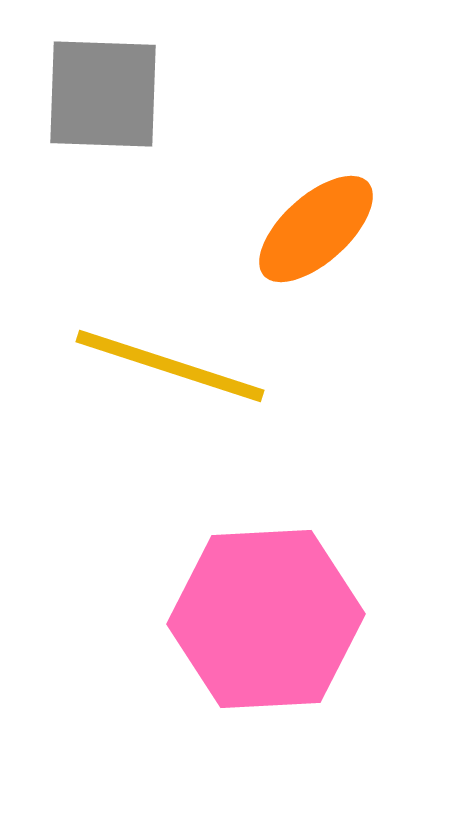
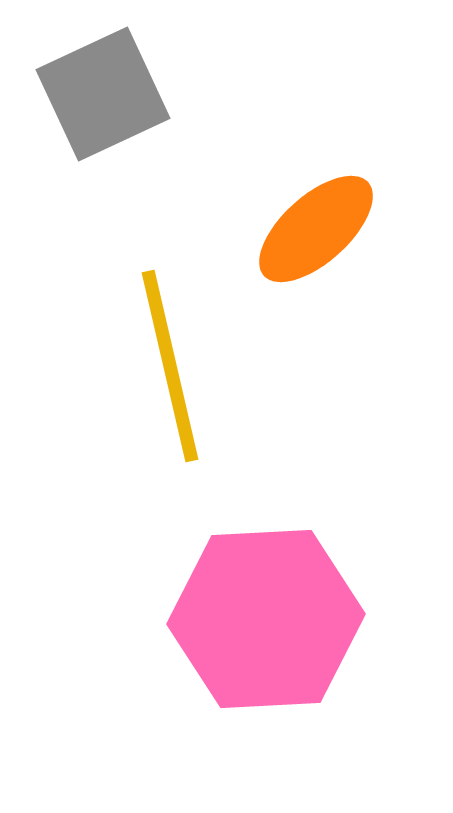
gray square: rotated 27 degrees counterclockwise
yellow line: rotated 59 degrees clockwise
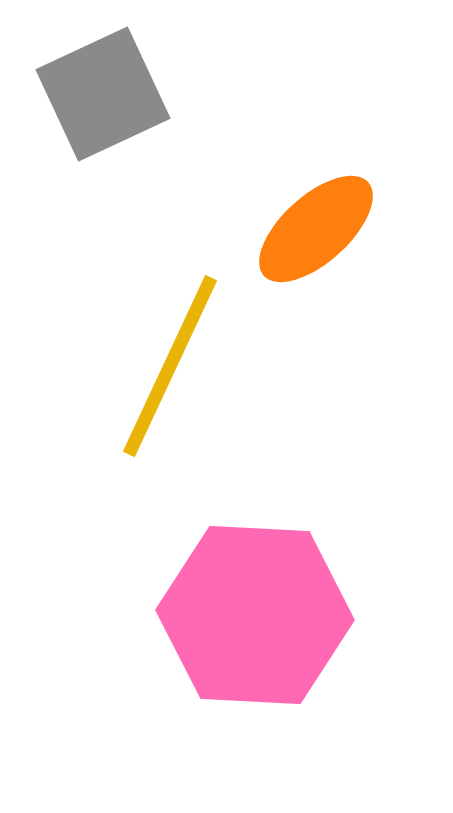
yellow line: rotated 38 degrees clockwise
pink hexagon: moved 11 px left, 4 px up; rotated 6 degrees clockwise
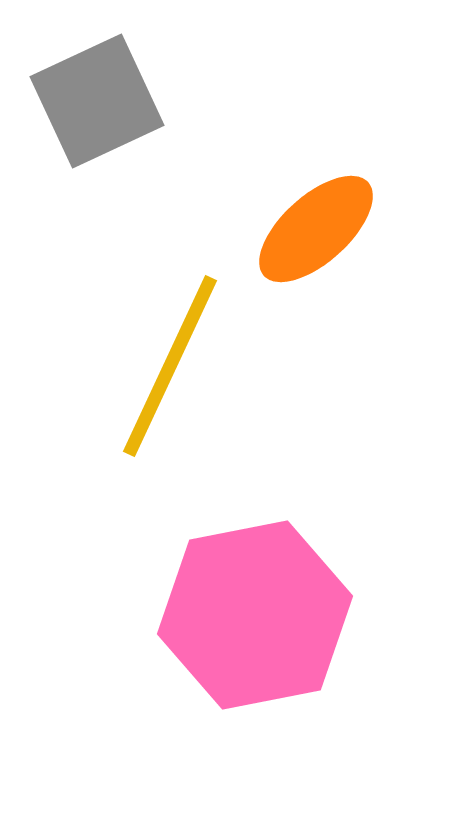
gray square: moved 6 px left, 7 px down
pink hexagon: rotated 14 degrees counterclockwise
